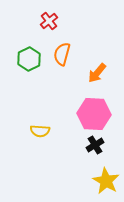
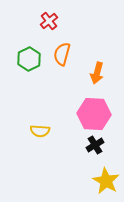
orange arrow: rotated 25 degrees counterclockwise
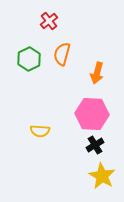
pink hexagon: moved 2 px left
yellow star: moved 4 px left, 5 px up
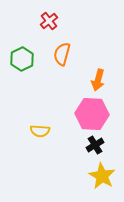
green hexagon: moved 7 px left
orange arrow: moved 1 px right, 7 px down
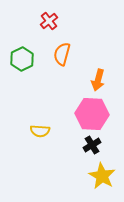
black cross: moved 3 px left
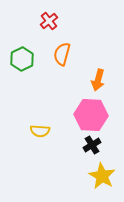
pink hexagon: moved 1 px left, 1 px down
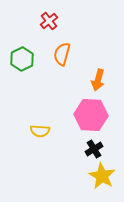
black cross: moved 2 px right, 4 px down
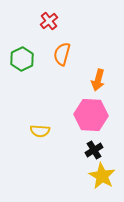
black cross: moved 1 px down
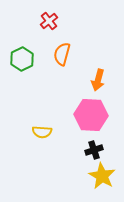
yellow semicircle: moved 2 px right, 1 px down
black cross: rotated 12 degrees clockwise
